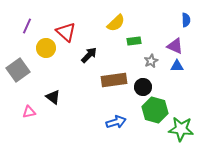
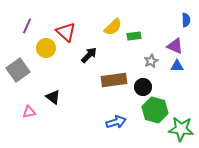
yellow semicircle: moved 3 px left, 4 px down
green rectangle: moved 5 px up
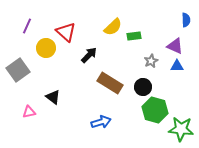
brown rectangle: moved 4 px left, 3 px down; rotated 40 degrees clockwise
blue arrow: moved 15 px left
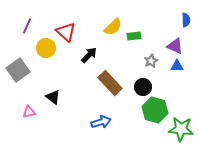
brown rectangle: rotated 15 degrees clockwise
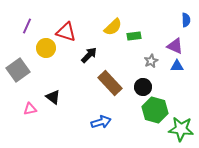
red triangle: rotated 25 degrees counterclockwise
pink triangle: moved 1 px right, 3 px up
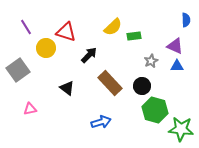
purple line: moved 1 px left, 1 px down; rotated 56 degrees counterclockwise
black circle: moved 1 px left, 1 px up
black triangle: moved 14 px right, 9 px up
